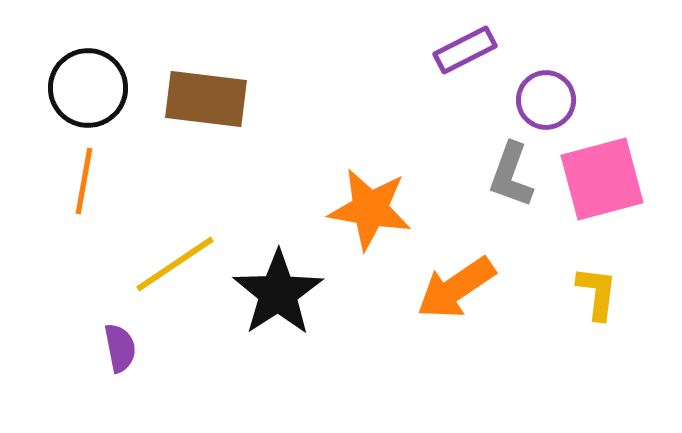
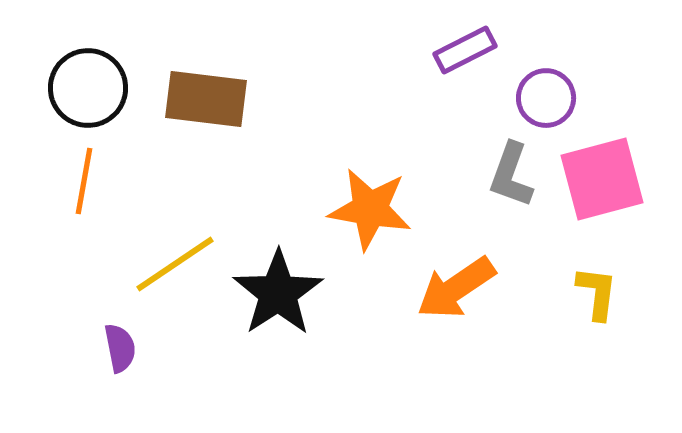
purple circle: moved 2 px up
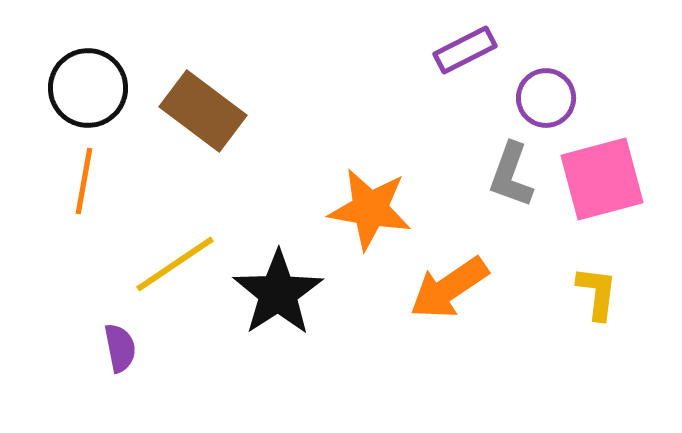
brown rectangle: moved 3 px left, 12 px down; rotated 30 degrees clockwise
orange arrow: moved 7 px left
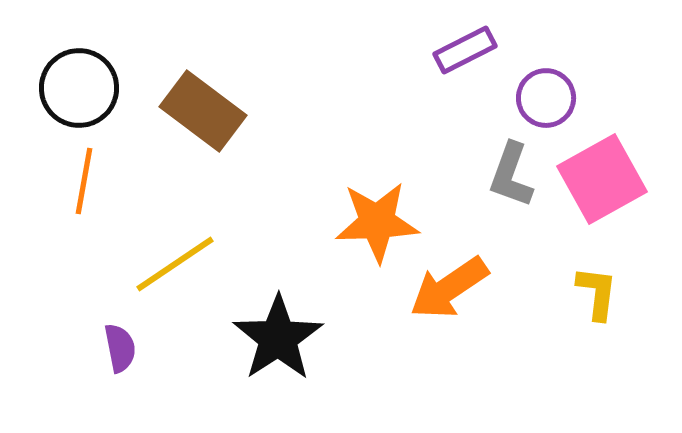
black circle: moved 9 px left
pink square: rotated 14 degrees counterclockwise
orange star: moved 7 px right, 13 px down; rotated 12 degrees counterclockwise
black star: moved 45 px down
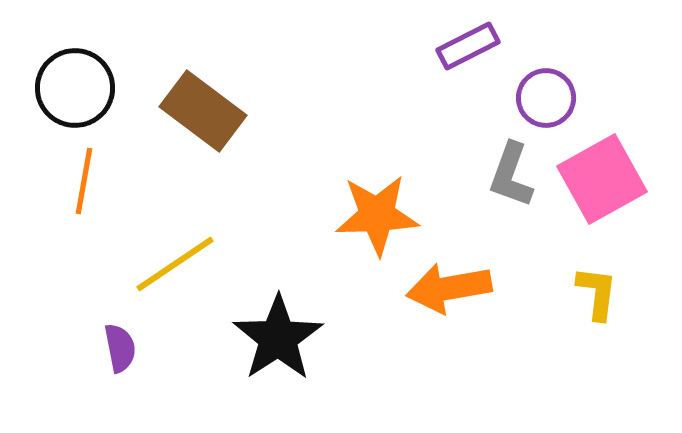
purple rectangle: moved 3 px right, 4 px up
black circle: moved 4 px left
orange star: moved 7 px up
orange arrow: rotated 24 degrees clockwise
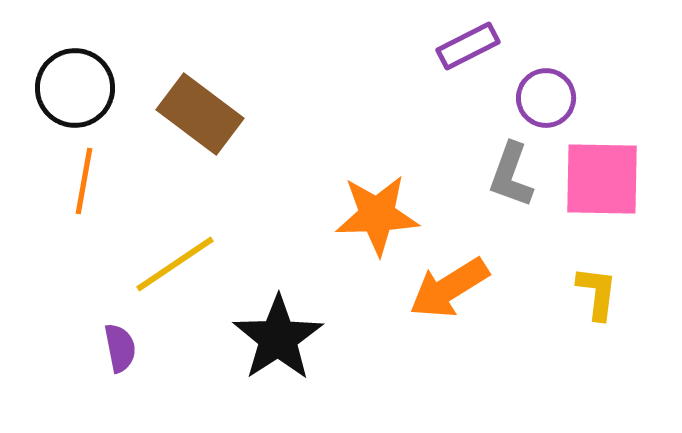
brown rectangle: moved 3 px left, 3 px down
pink square: rotated 30 degrees clockwise
orange arrow: rotated 22 degrees counterclockwise
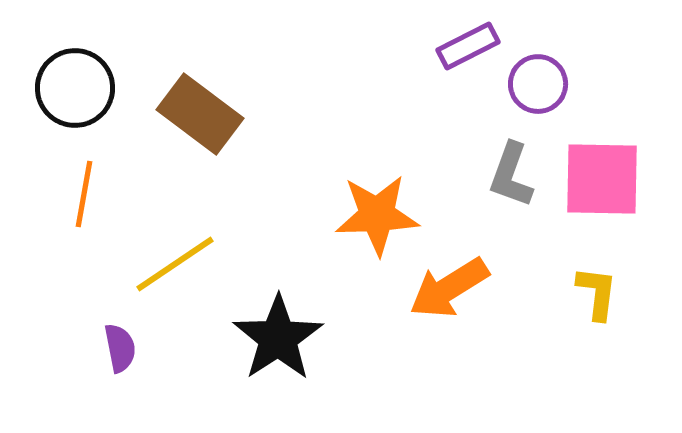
purple circle: moved 8 px left, 14 px up
orange line: moved 13 px down
